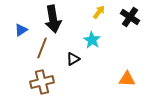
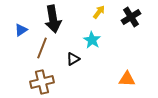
black cross: moved 1 px right; rotated 24 degrees clockwise
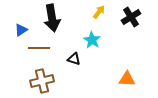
black arrow: moved 1 px left, 1 px up
brown line: moved 3 px left; rotated 70 degrees clockwise
black triangle: moved 1 px right; rotated 48 degrees clockwise
brown cross: moved 1 px up
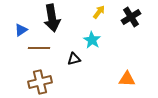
black triangle: rotated 32 degrees counterclockwise
brown cross: moved 2 px left, 1 px down
